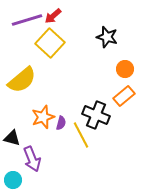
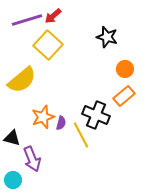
yellow square: moved 2 px left, 2 px down
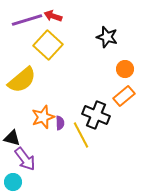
red arrow: rotated 60 degrees clockwise
purple semicircle: moved 1 px left; rotated 16 degrees counterclockwise
purple arrow: moved 7 px left; rotated 15 degrees counterclockwise
cyan circle: moved 2 px down
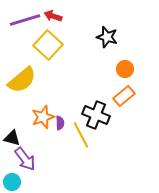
purple line: moved 2 px left
cyan circle: moved 1 px left
